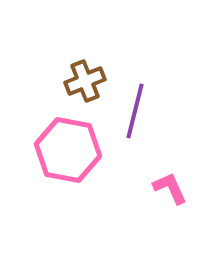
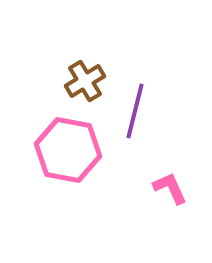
brown cross: rotated 9 degrees counterclockwise
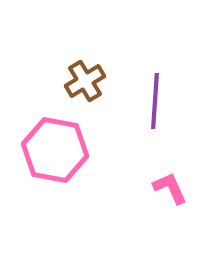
purple line: moved 20 px right, 10 px up; rotated 10 degrees counterclockwise
pink hexagon: moved 13 px left
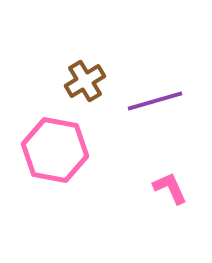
purple line: rotated 70 degrees clockwise
